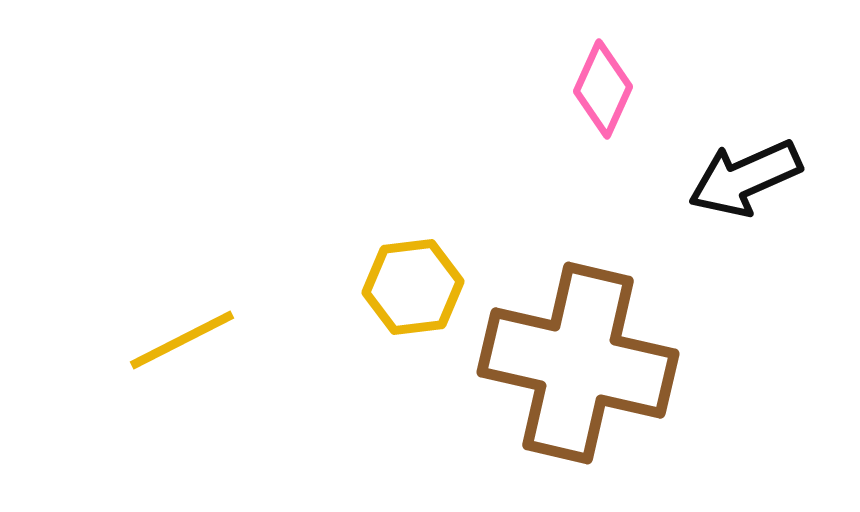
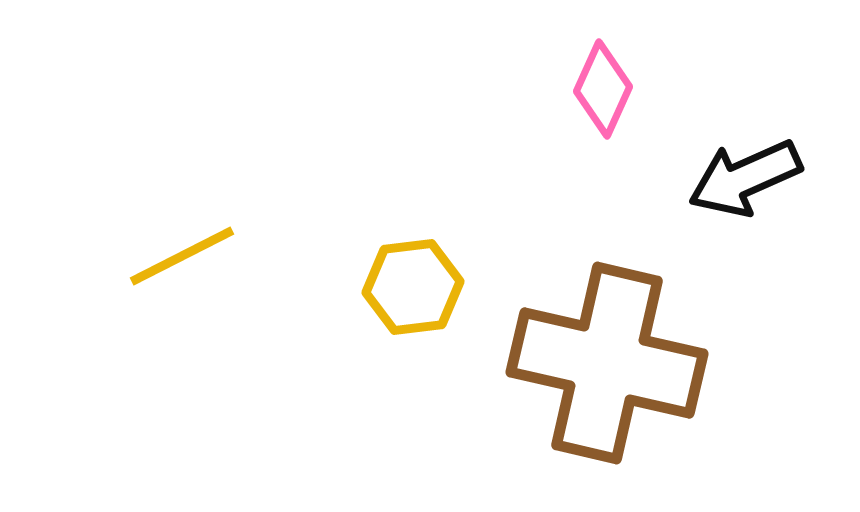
yellow line: moved 84 px up
brown cross: moved 29 px right
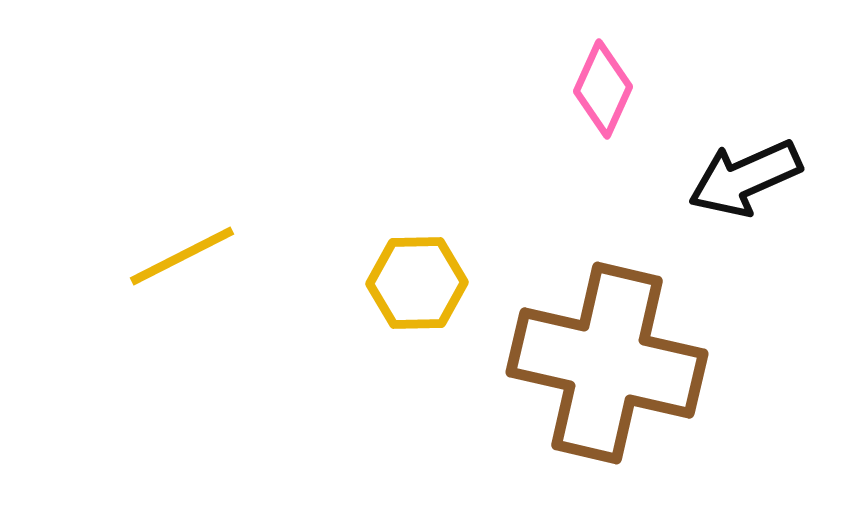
yellow hexagon: moved 4 px right, 4 px up; rotated 6 degrees clockwise
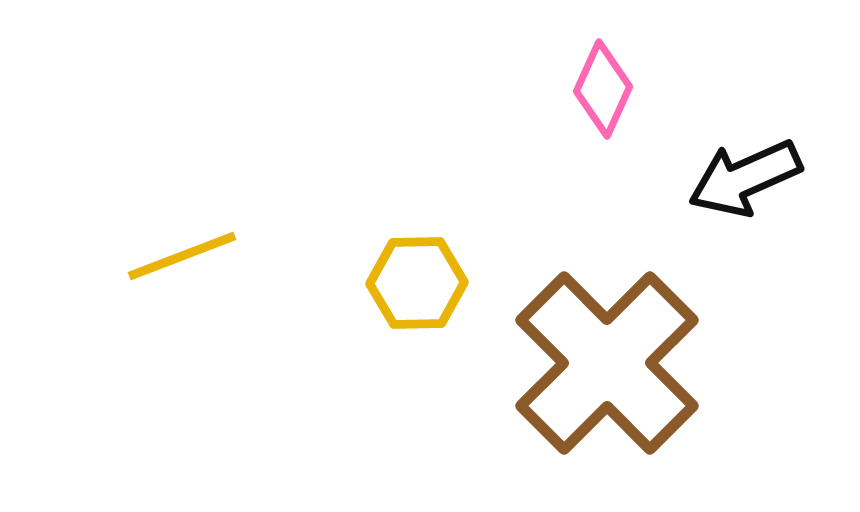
yellow line: rotated 6 degrees clockwise
brown cross: rotated 32 degrees clockwise
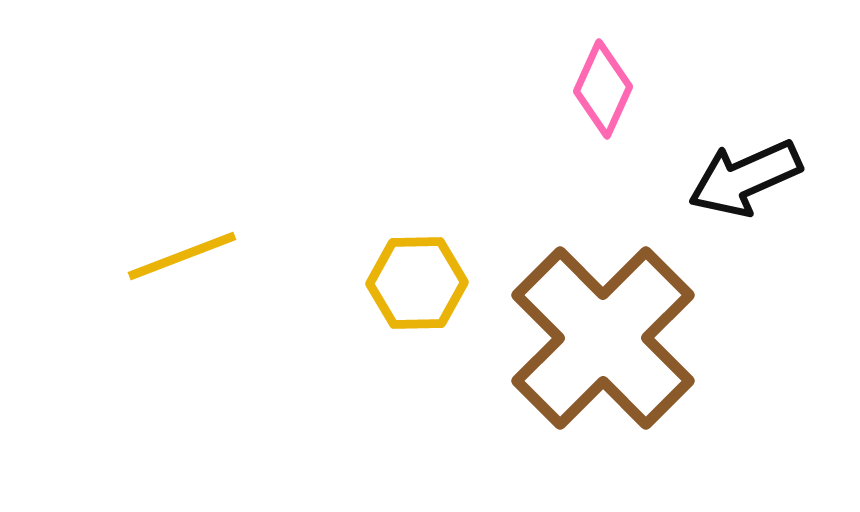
brown cross: moved 4 px left, 25 px up
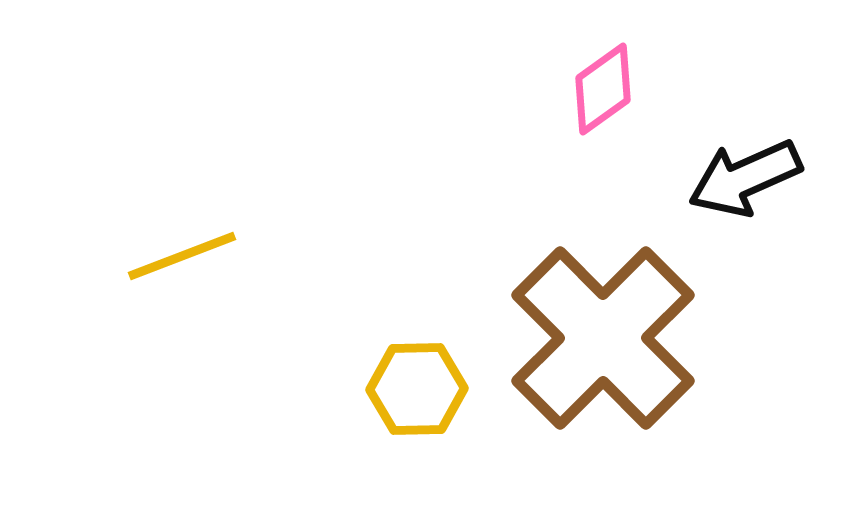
pink diamond: rotated 30 degrees clockwise
yellow hexagon: moved 106 px down
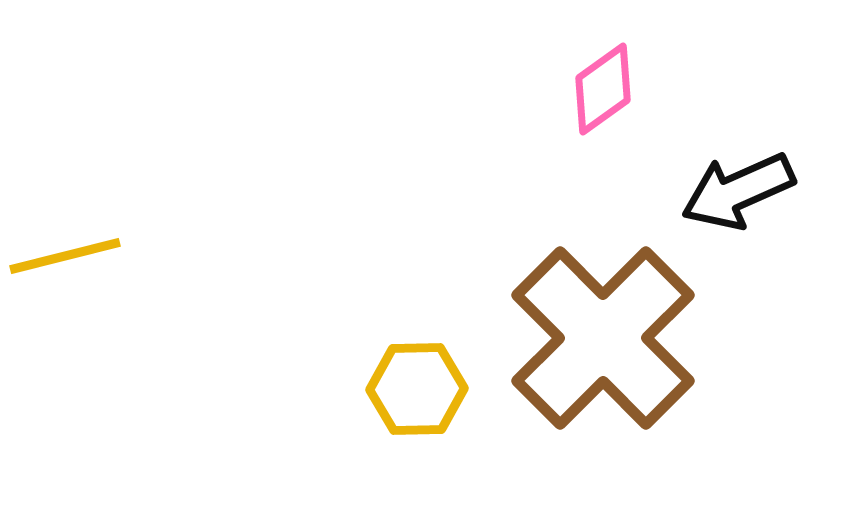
black arrow: moved 7 px left, 13 px down
yellow line: moved 117 px left; rotated 7 degrees clockwise
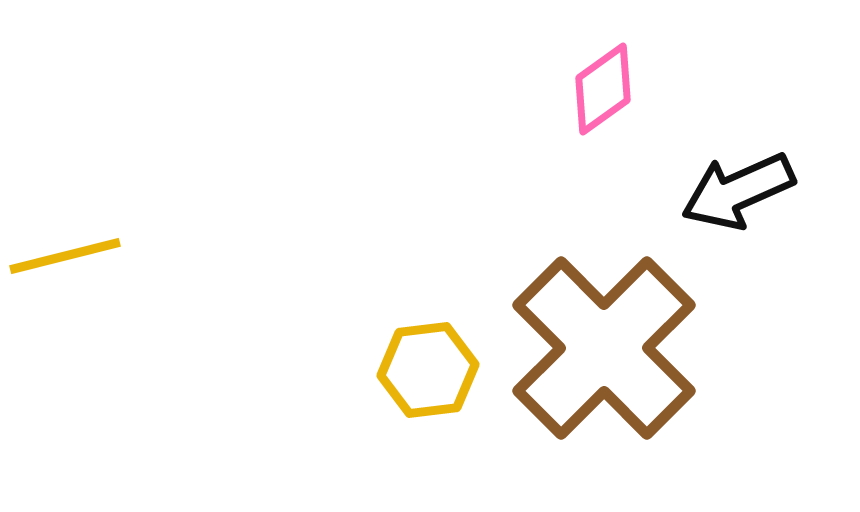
brown cross: moved 1 px right, 10 px down
yellow hexagon: moved 11 px right, 19 px up; rotated 6 degrees counterclockwise
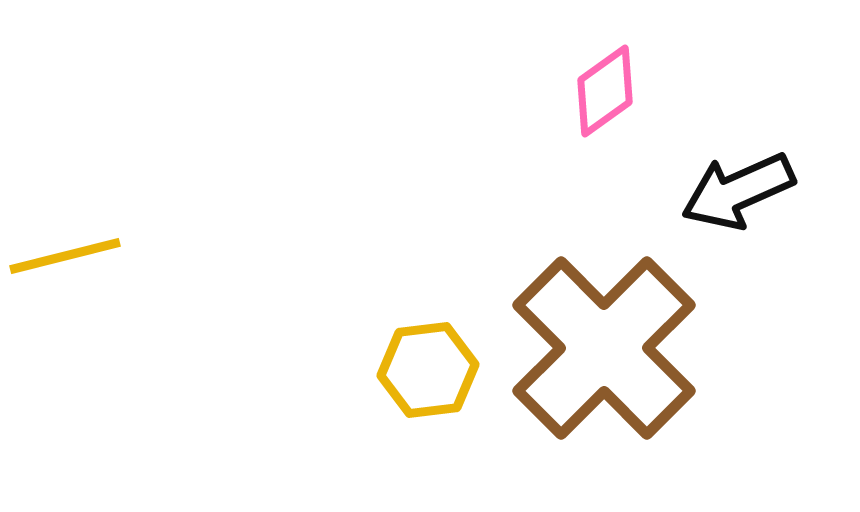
pink diamond: moved 2 px right, 2 px down
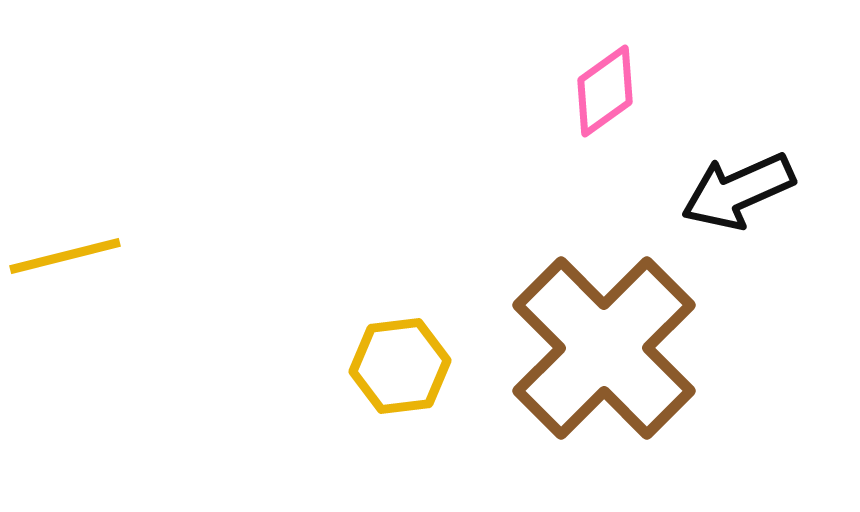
yellow hexagon: moved 28 px left, 4 px up
